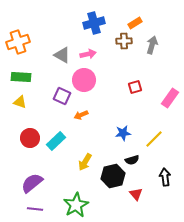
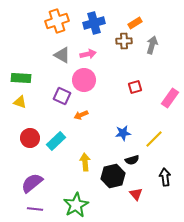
orange cross: moved 39 px right, 21 px up
green rectangle: moved 1 px down
yellow arrow: rotated 144 degrees clockwise
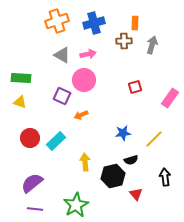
orange rectangle: rotated 56 degrees counterclockwise
black semicircle: moved 1 px left
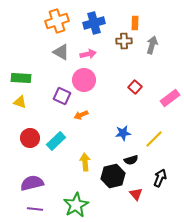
gray triangle: moved 1 px left, 3 px up
red square: rotated 32 degrees counterclockwise
pink rectangle: rotated 18 degrees clockwise
black arrow: moved 5 px left, 1 px down; rotated 30 degrees clockwise
purple semicircle: rotated 25 degrees clockwise
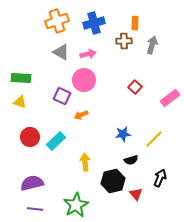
blue star: moved 1 px down
red circle: moved 1 px up
black hexagon: moved 5 px down
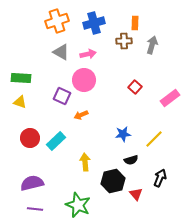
red circle: moved 1 px down
green star: moved 2 px right; rotated 20 degrees counterclockwise
